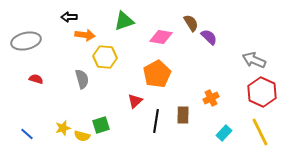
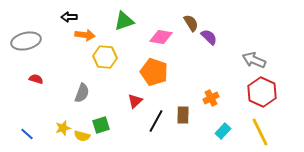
orange pentagon: moved 3 px left, 2 px up; rotated 24 degrees counterclockwise
gray semicircle: moved 14 px down; rotated 36 degrees clockwise
black line: rotated 20 degrees clockwise
cyan rectangle: moved 1 px left, 2 px up
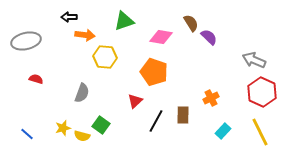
green square: rotated 36 degrees counterclockwise
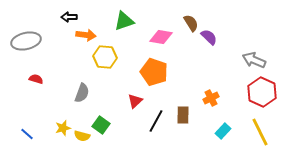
orange arrow: moved 1 px right
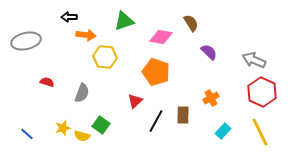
purple semicircle: moved 15 px down
orange pentagon: moved 2 px right
red semicircle: moved 11 px right, 3 px down
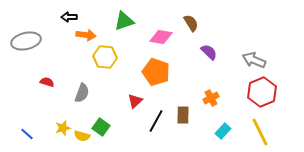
red hexagon: rotated 12 degrees clockwise
green square: moved 2 px down
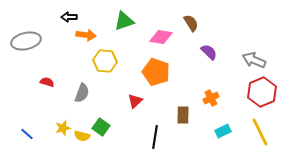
yellow hexagon: moved 4 px down
black line: moved 1 px left, 16 px down; rotated 20 degrees counterclockwise
cyan rectangle: rotated 21 degrees clockwise
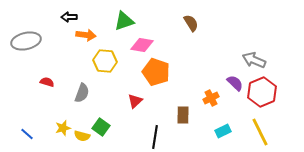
pink diamond: moved 19 px left, 8 px down
purple semicircle: moved 26 px right, 31 px down
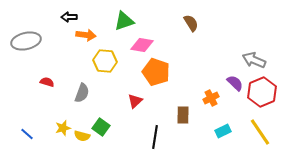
yellow line: rotated 8 degrees counterclockwise
